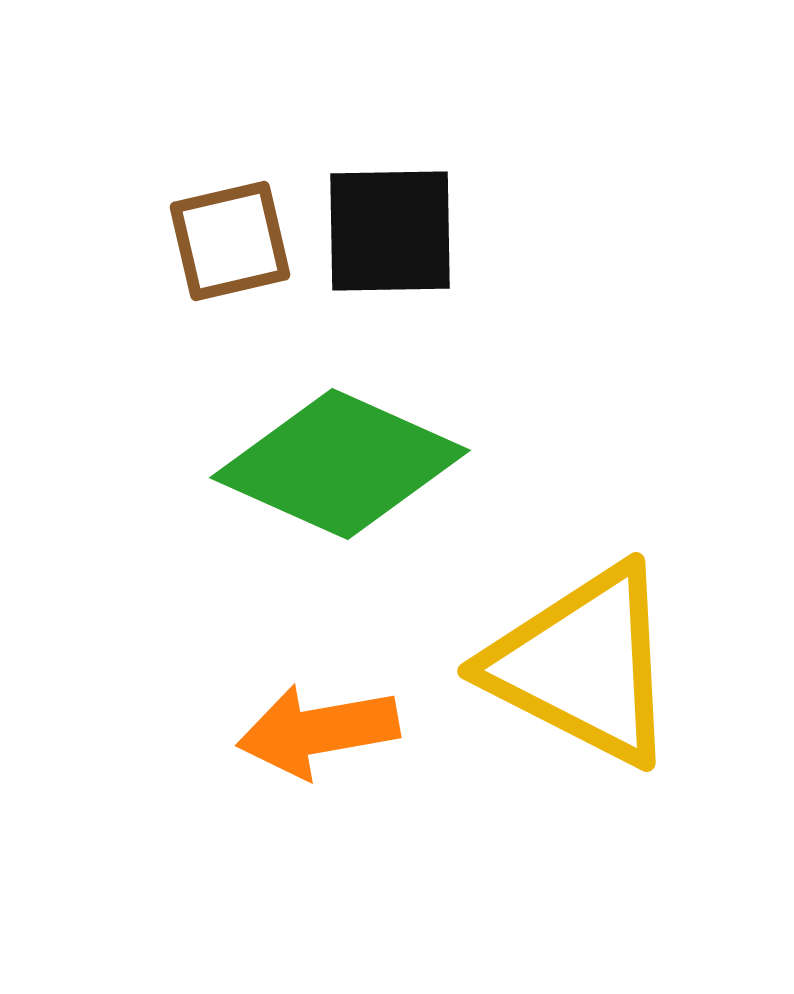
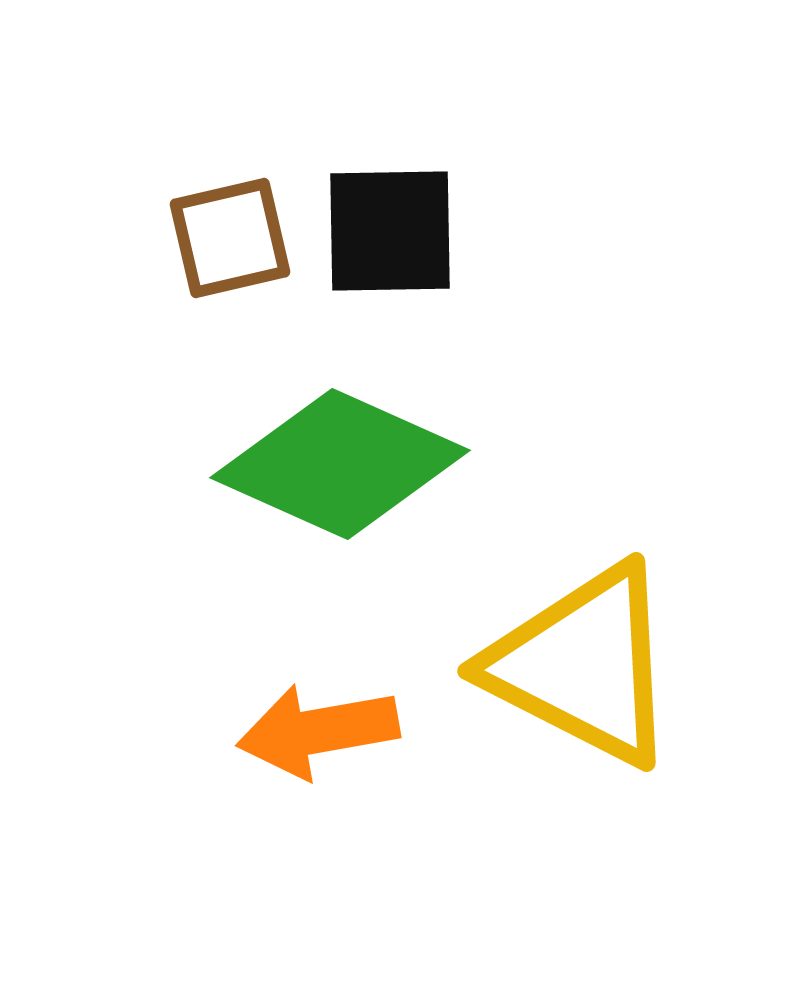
brown square: moved 3 px up
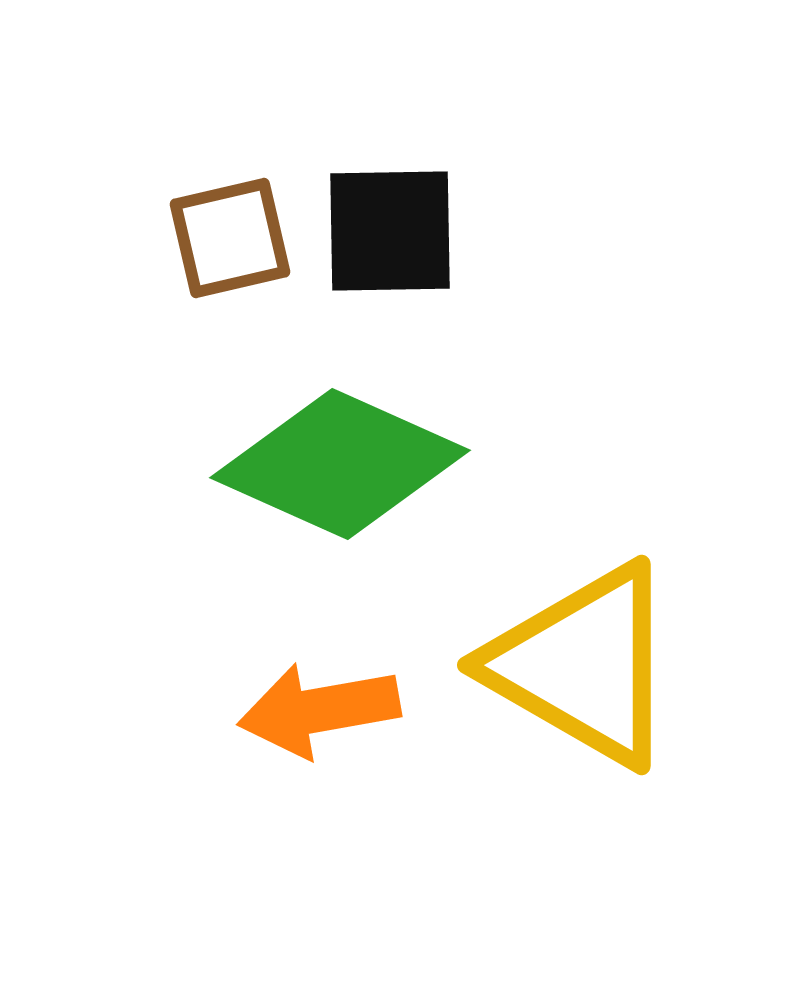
yellow triangle: rotated 3 degrees clockwise
orange arrow: moved 1 px right, 21 px up
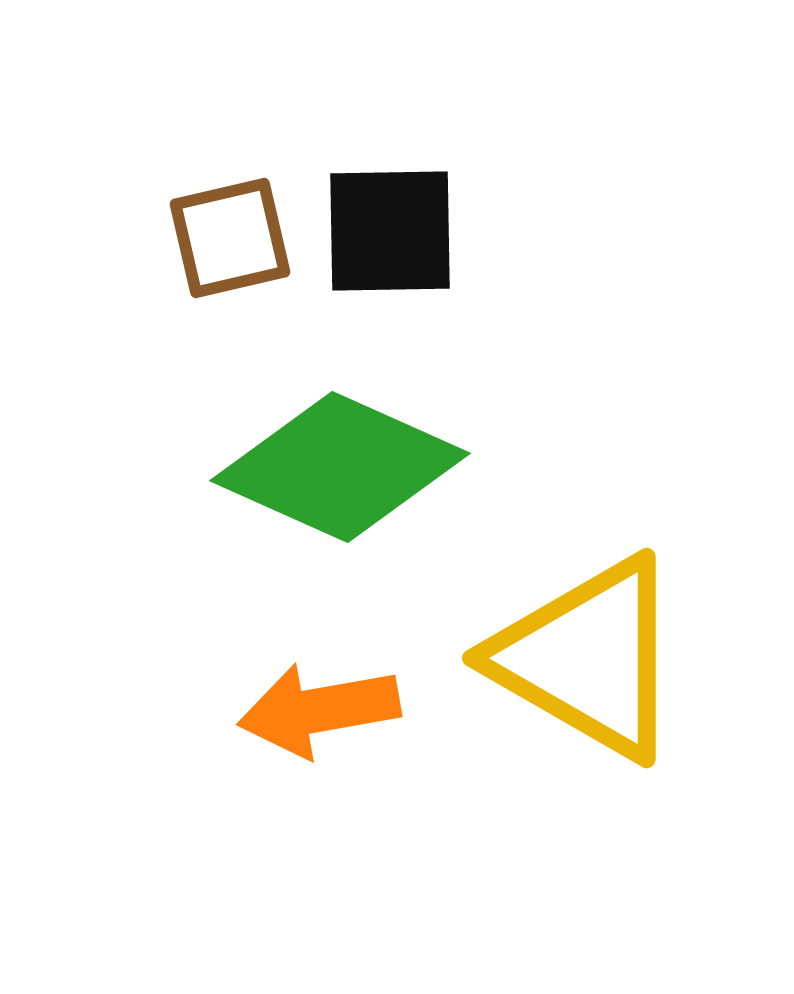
green diamond: moved 3 px down
yellow triangle: moved 5 px right, 7 px up
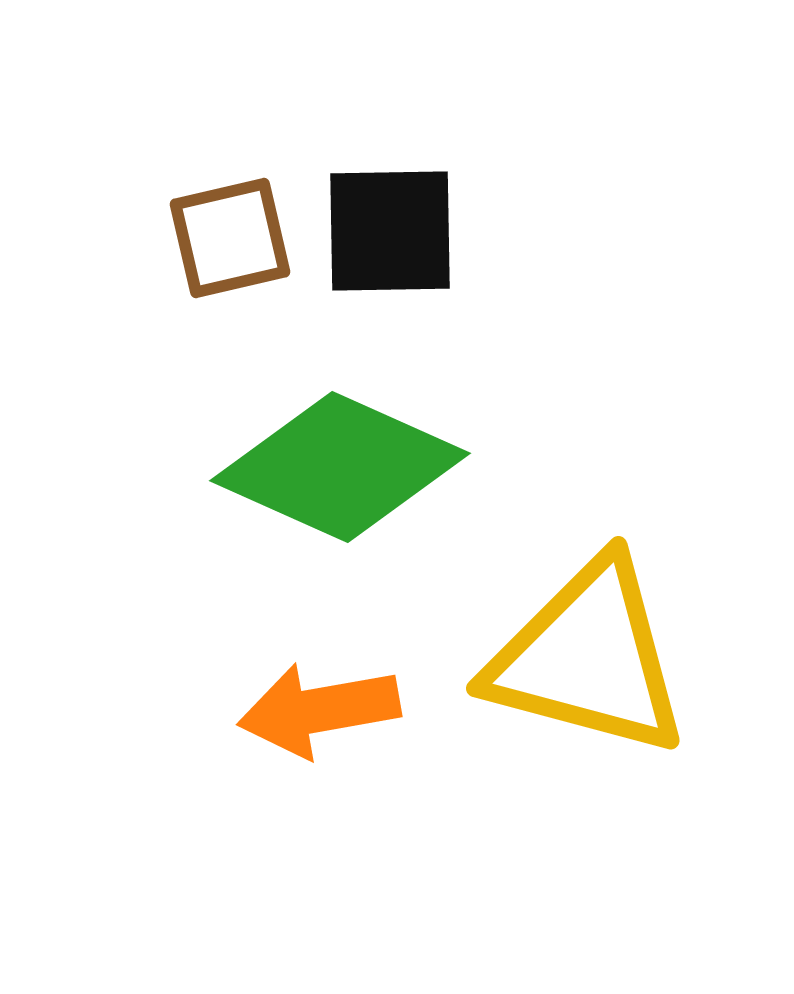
yellow triangle: rotated 15 degrees counterclockwise
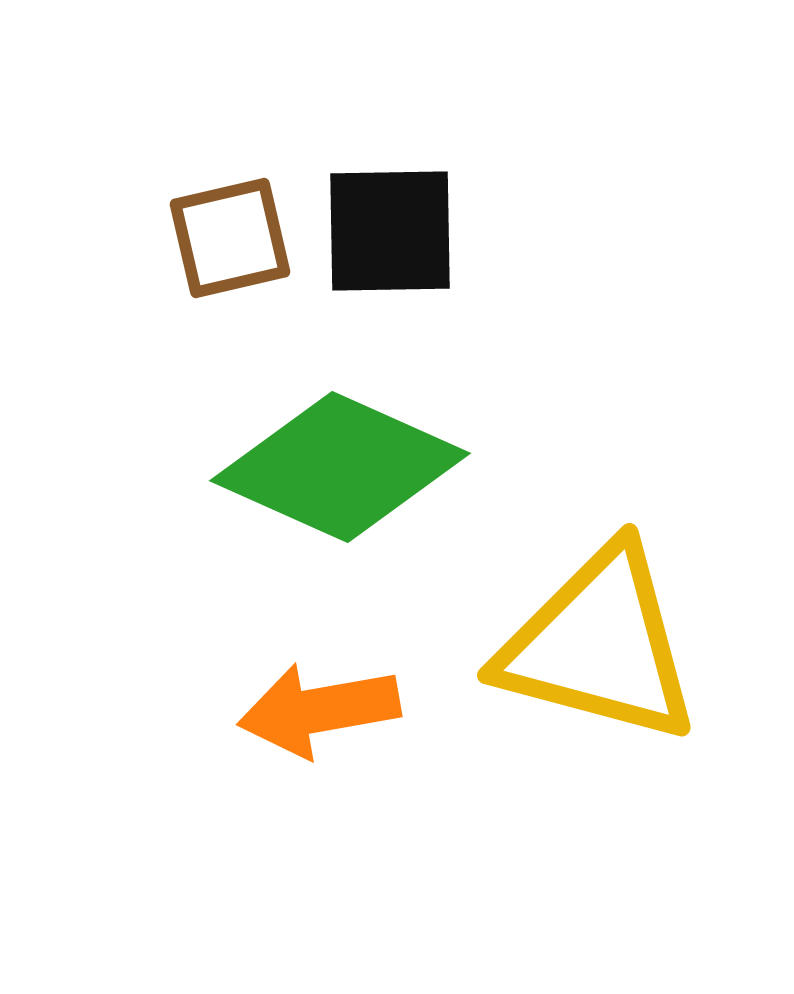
yellow triangle: moved 11 px right, 13 px up
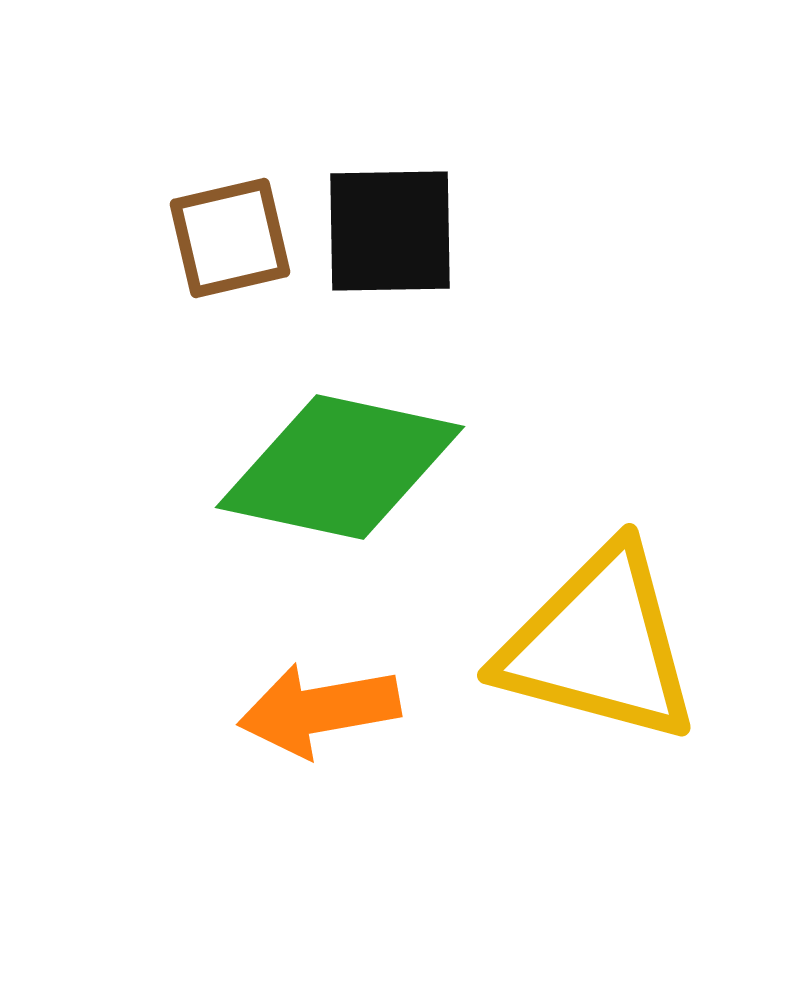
green diamond: rotated 12 degrees counterclockwise
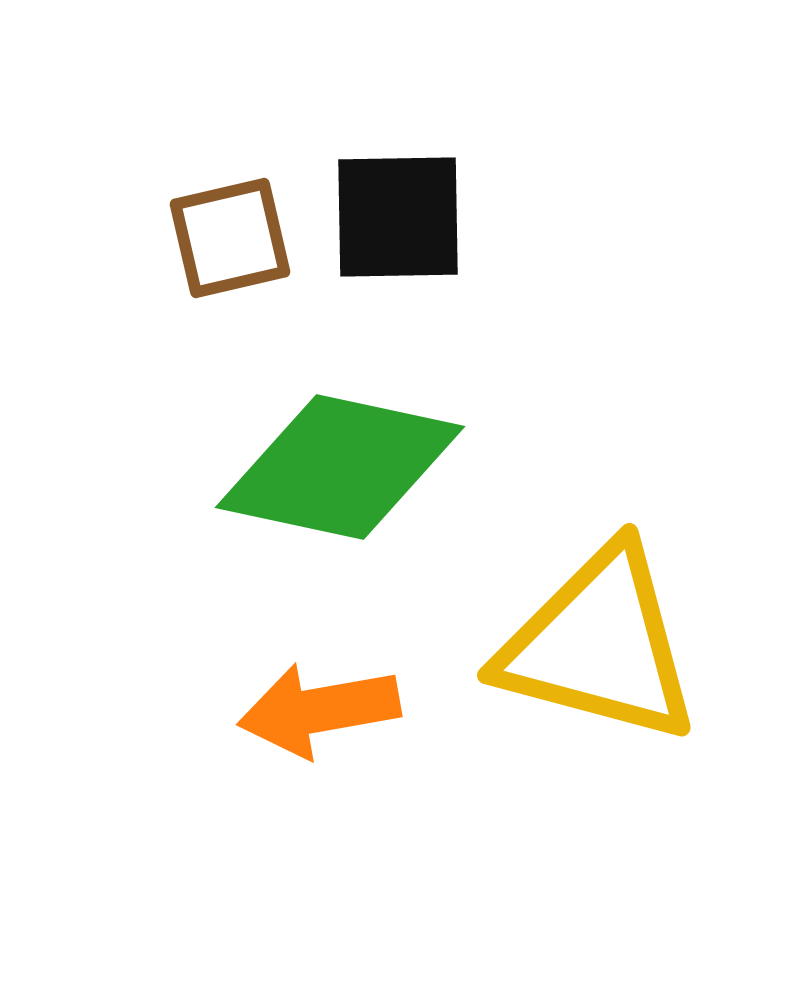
black square: moved 8 px right, 14 px up
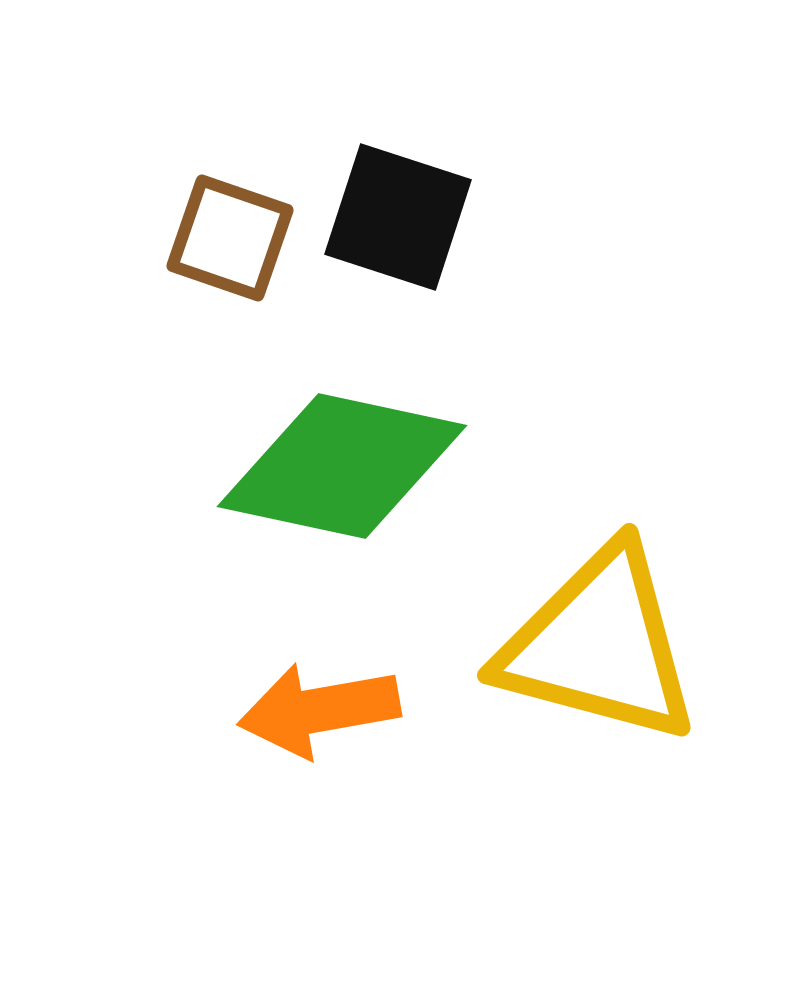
black square: rotated 19 degrees clockwise
brown square: rotated 32 degrees clockwise
green diamond: moved 2 px right, 1 px up
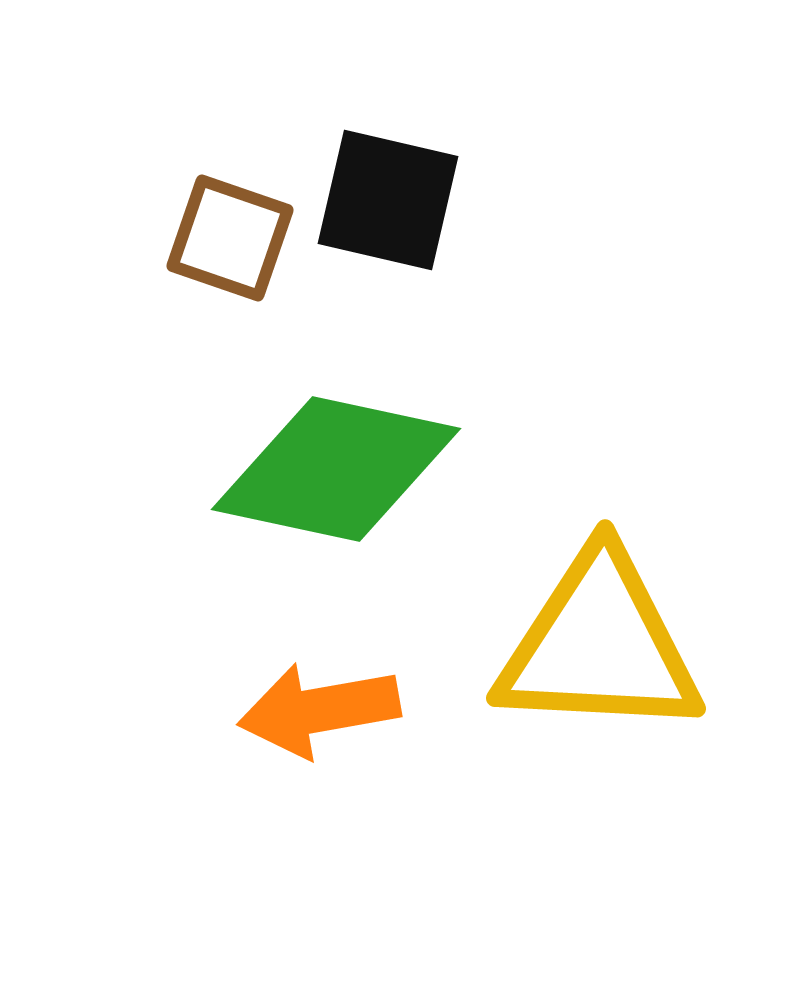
black square: moved 10 px left, 17 px up; rotated 5 degrees counterclockwise
green diamond: moved 6 px left, 3 px down
yellow triangle: rotated 12 degrees counterclockwise
